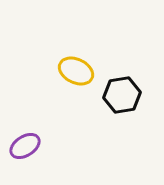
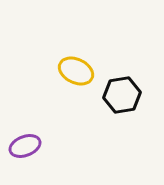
purple ellipse: rotated 12 degrees clockwise
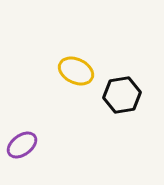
purple ellipse: moved 3 px left, 1 px up; rotated 16 degrees counterclockwise
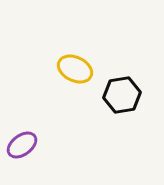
yellow ellipse: moved 1 px left, 2 px up
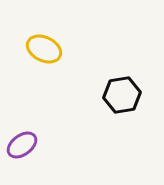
yellow ellipse: moved 31 px left, 20 px up
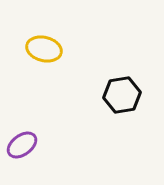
yellow ellipse: rotated 12 degrees counterclockwise
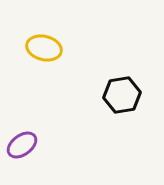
yellow ellipse: moved 1 px up
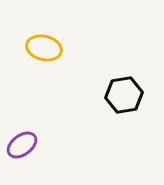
black hexagon: moved 2 px right
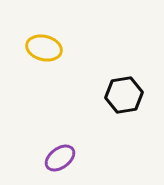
purple ellipse: moved 38 px right, 13 px down
